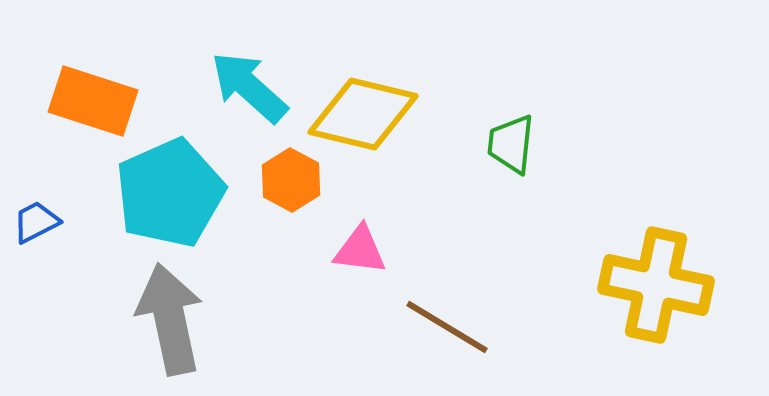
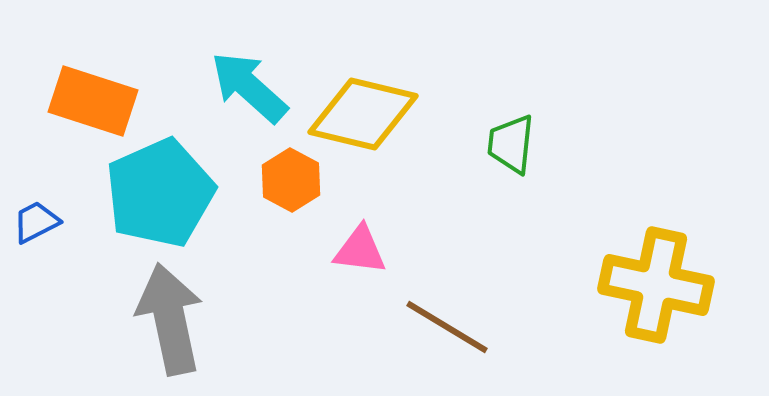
cyan pentagon: moved 10 px left
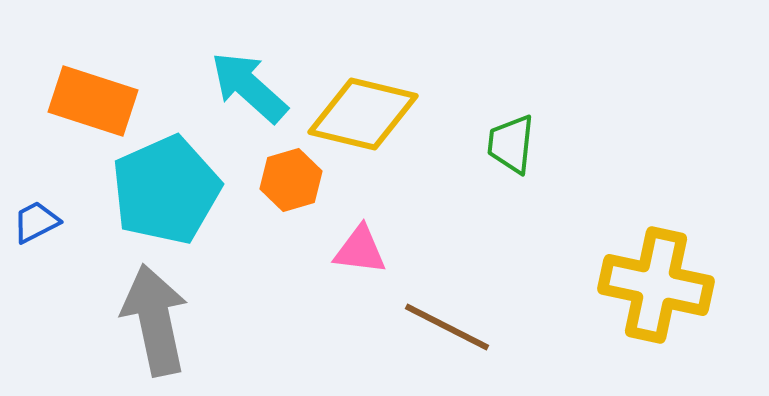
orange hexagon: rotated 16 degrees clockwise
cyan pentagon: moved 6 px right, 3 px up
gray arrow: moved 15 px left, 1 px down
brown line: rotated 4 degrees counterclockwise
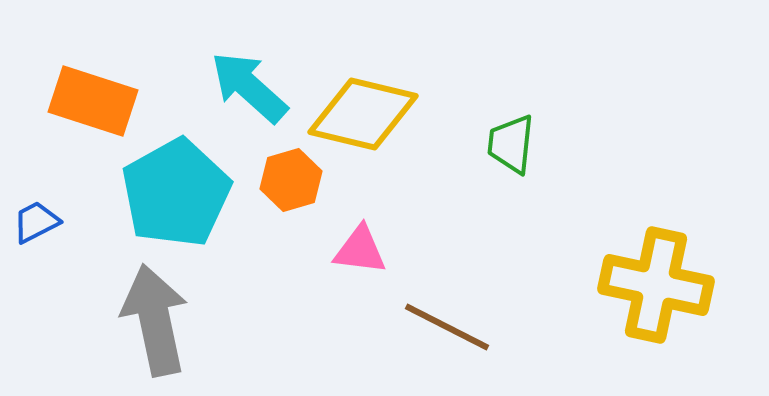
cyan pentagon: moved 10 px right, 3 px down; rotated 5 degrees counterclockwise
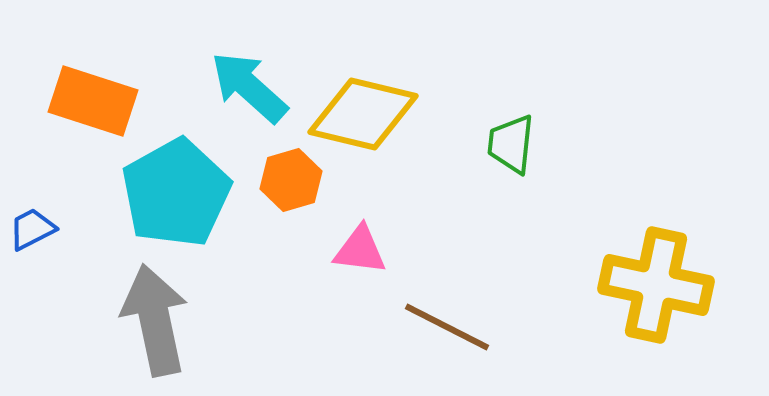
blue trapezoid: moved 4 px left, 7 px down
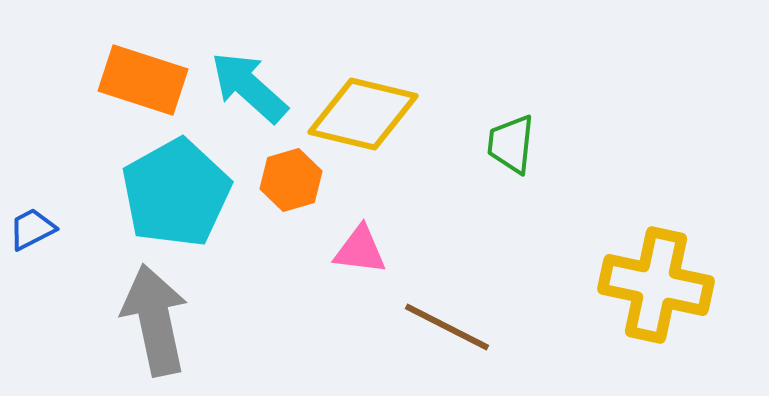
orange rectangle: moved 50 px right, 21 px up
